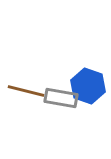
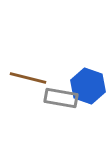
brown line: moved 2 px right, 13 px up
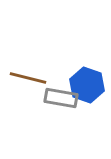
blue hexagon: moved 1 px left, 1 px up
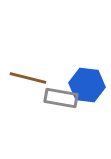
blue hexagon: rotated 12 degrees counterclockwise
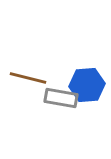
blue hexagon: rotated 12 degrees counterclockwise
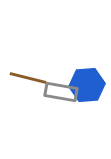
gray rectangle: moved 6 px up
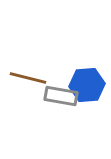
gray rectangle: moved 4 px down
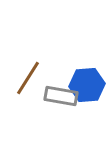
brown line: rotated 72 degrees counterclockwise
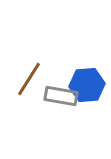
brown line: moved 1 px right, 1 px down
